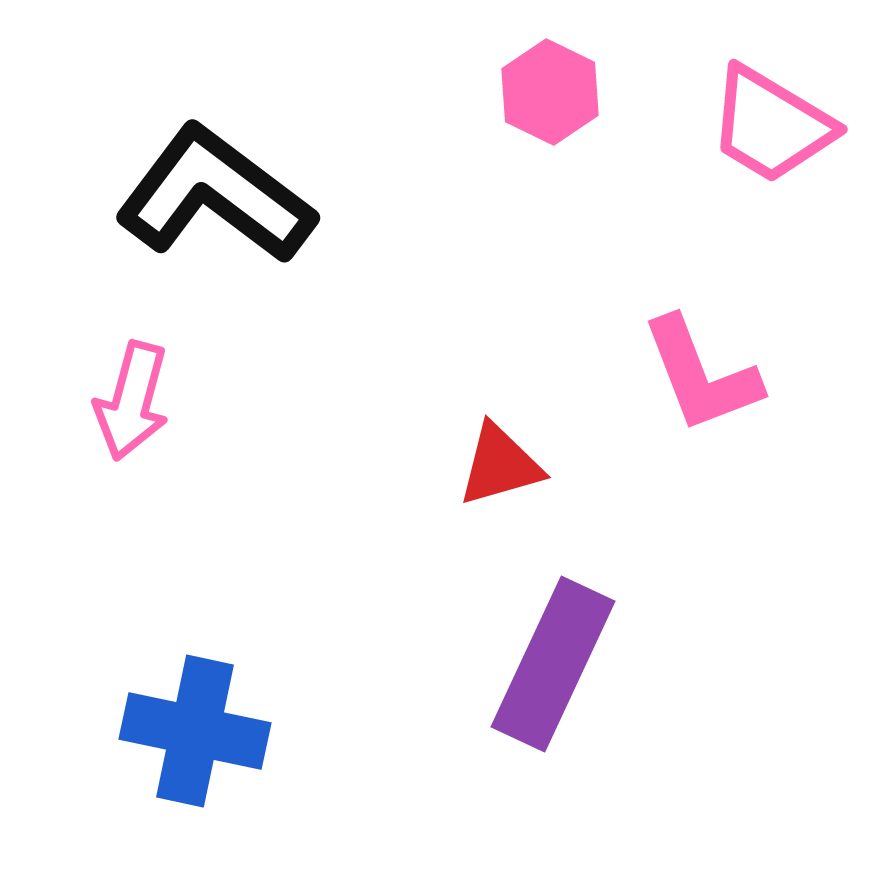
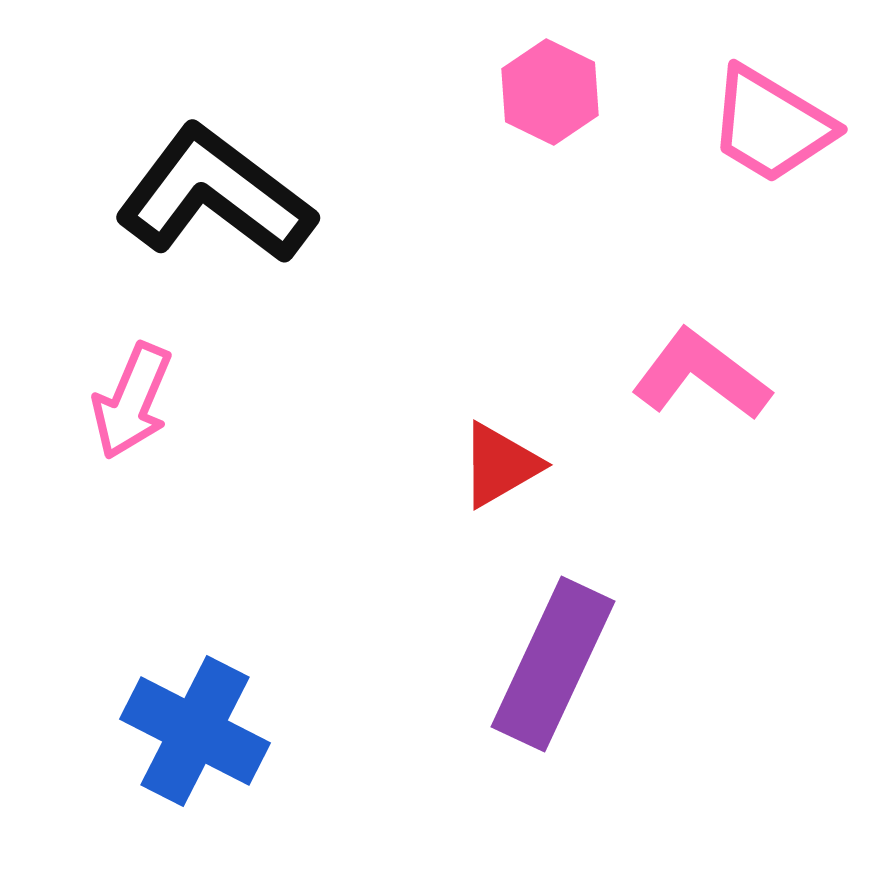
pink L-shape: rotated 148 degrees clockwise
pink arrow: rotated 8 degrees clockwise
red triangle: rotated 14 degrees counterclockwise
blue cross: rotated 15 degrees clockwise
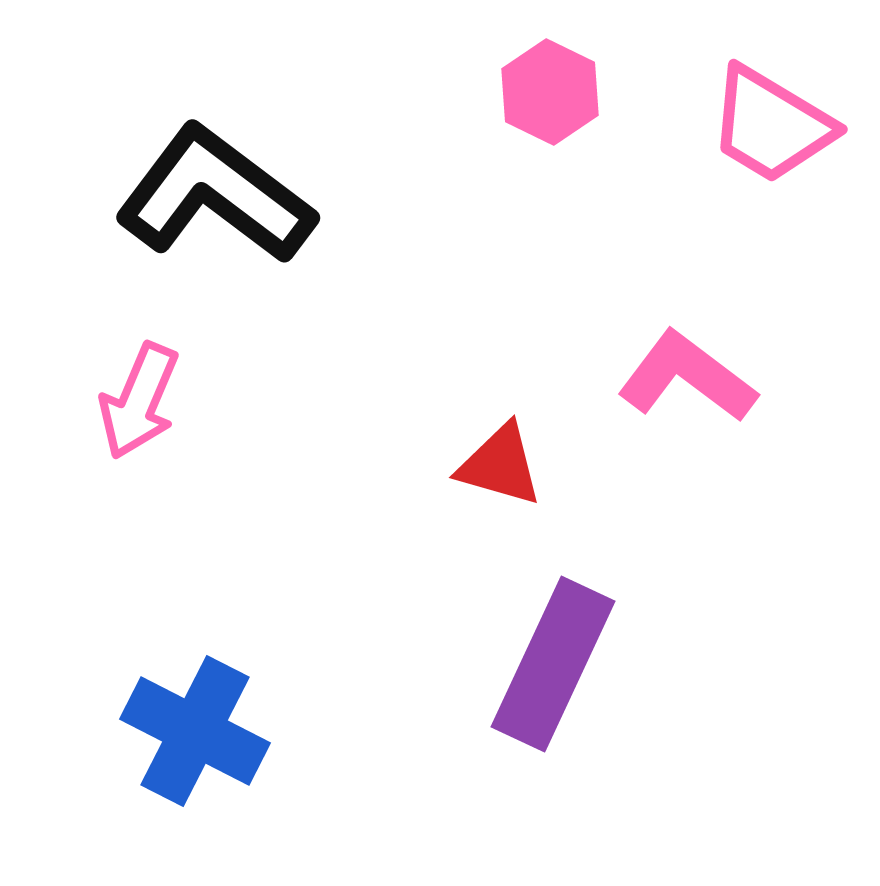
pink L-shape: moved 14 px left, 2 px down
pink arrow: moved 7 px right
red triangle: rotated 46 degrees clockwise
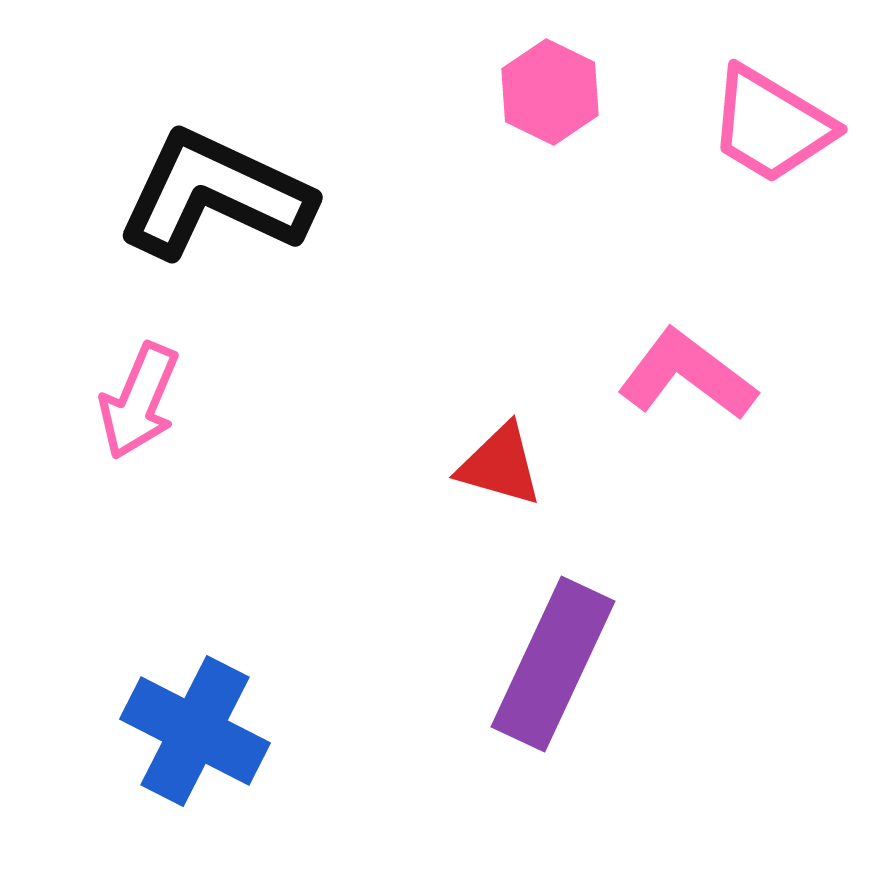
black L-shape: rotated 12 degrees counterclockwise
pink L-shape: moved 2 px up
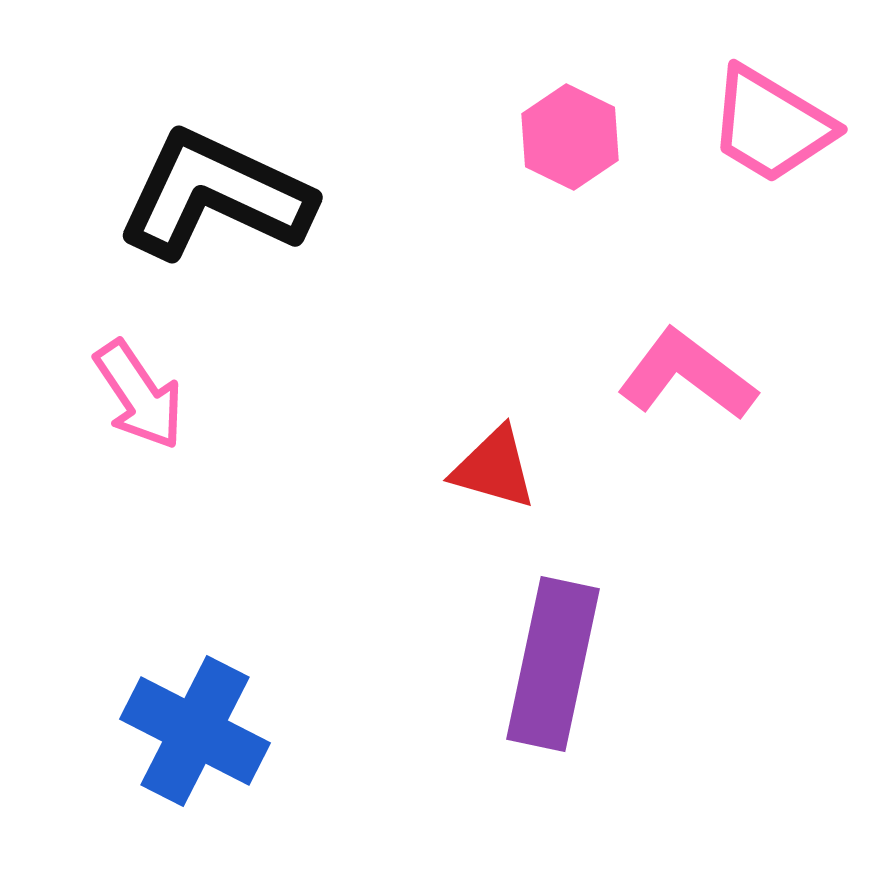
pink hexagon: moved 20 px right, 45 px down
pink arrow: moved 6 px up; rotated 57 degrees counterclockwise
red triangle: moved 6 px left, 3 px down
purple rectangle: rotated 13 degrees counterclockwise
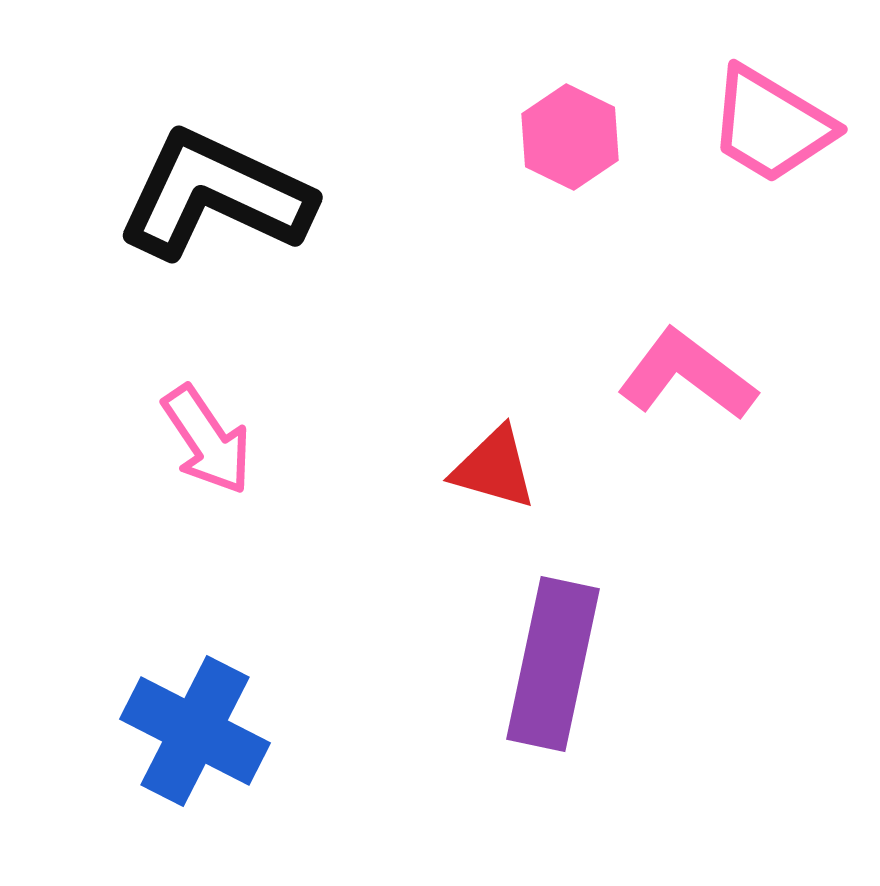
pink arrow: moved 68 px right, 45 px down
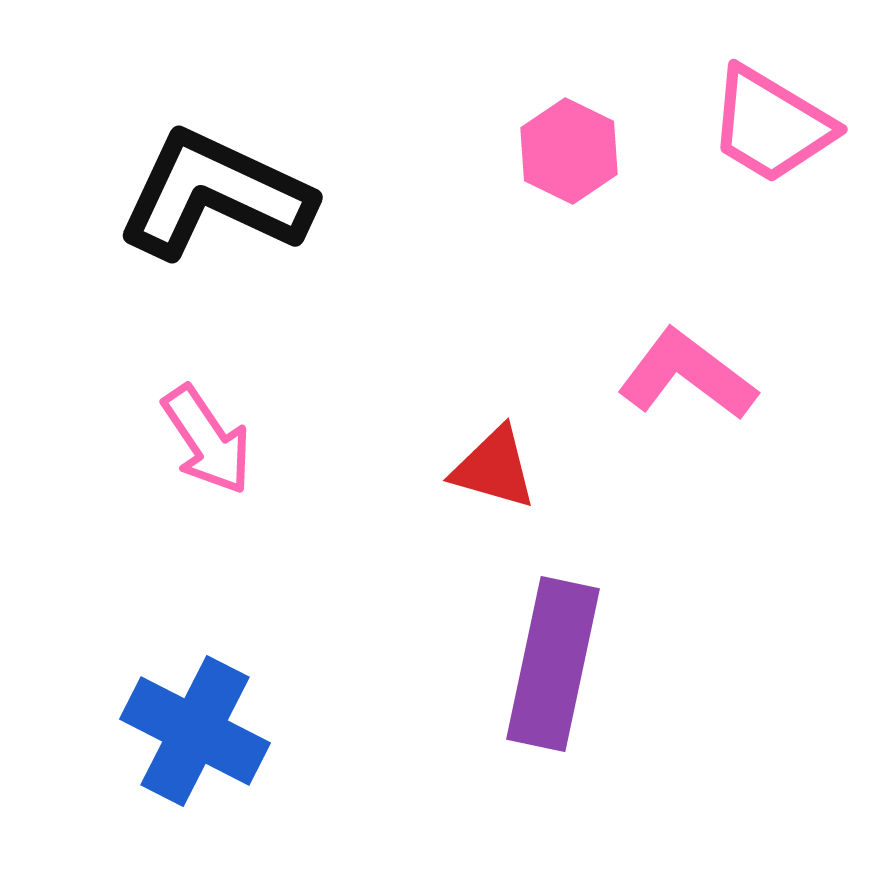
pink hexagon: moved 1 px left, 14 px down
